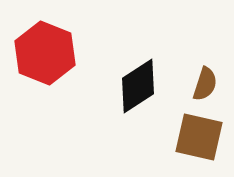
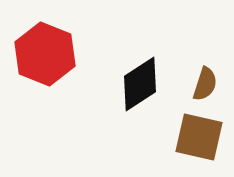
red hexagon: moved 1 px down
black diamond: moved 2 px right, 2 px up
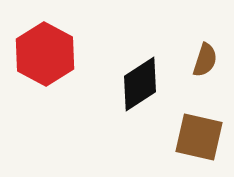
red hexagon: rotated 6 degrees clockwise
brown semicircle: moved 24 px up
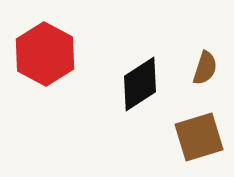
brown semicircle: moved 8 px down
brown square: rotated 30 degrees counterclockwise
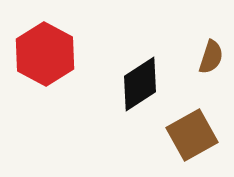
brown semicircle: moved 6 px right, 11 px up
brown square: moved 7 px left, 2 px up; rotated 12 degrees counterclockwise
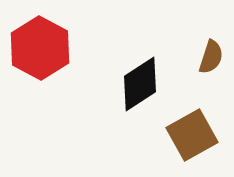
red hexagon: moved 5 px left, 6 px up
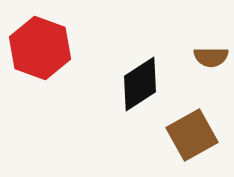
red hexagon: rotated 8 degrees counterclockwise
brown semicircle: rotated 72 degrees clockwise
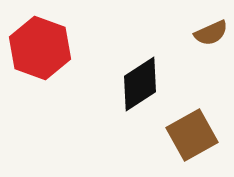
brown semicircle: moved 24 px up; rotated 24 degrees counterclockwise
